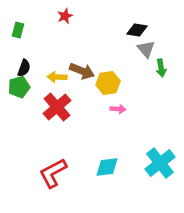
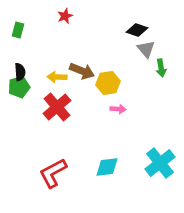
black diamond: rotated 10 degrees clockwise
black semicircle: moved 4 px left, 4 px down; rotated 24 degrees counterclockwise
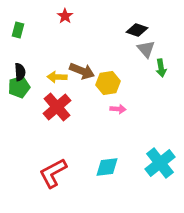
red star: rotated 14 degrees counterclockwise
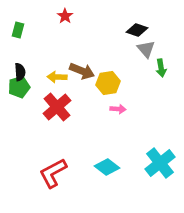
cyan diamond: rotated 45 degrees clockwise
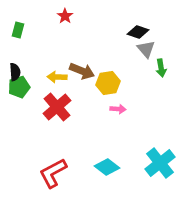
black diamond: moved 1 px right, 2 px down
black semicircle: moved 5 px left
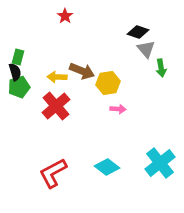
green rectangle: moved 27 px down
black semicircle: rotated 12 degrees counterclockwise
red cross: moved 1 px left, 1 px up
